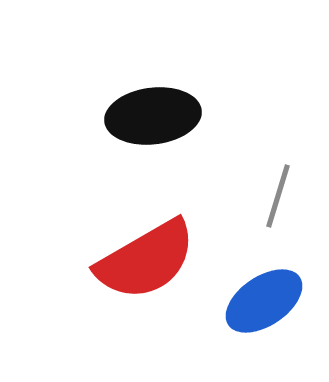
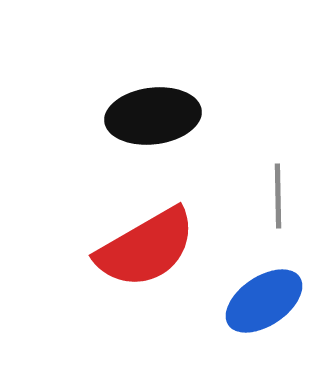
gray line: rotated 18 degrees counterclockwise
red semicircle: moved 12 px up
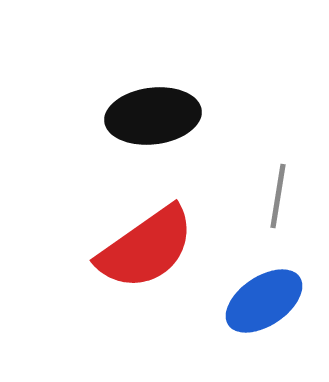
gray line: rotated 10 degrees clockwise
red semicircle: rotated 5 degrees counterclockwise
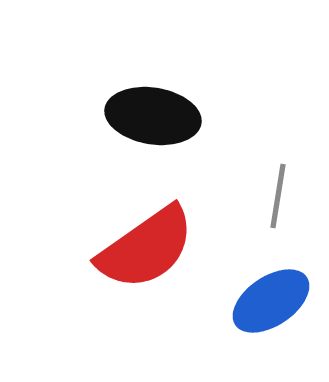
black ellipse: rotated 16 degrees clockwise
blue ellipse: moved 7 px right
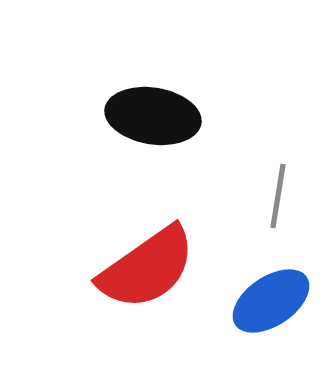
red semicircle: moved 1 px right, 20 px down
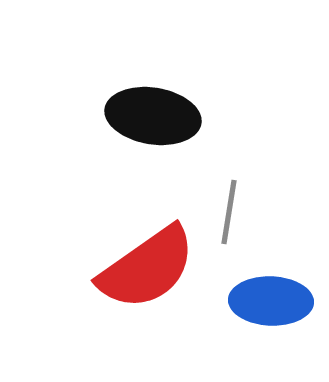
gray line: moved 49 px left, 16 px down
blue ellipse: rotated 36 degrees clockwise
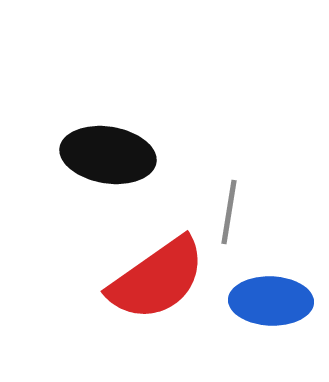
black ellipse: moved 45 px left, 39 px down
red semicircle: moved 10 px right, 11 px down
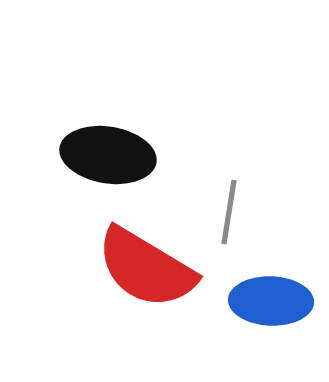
red semicircle: moved 11 px left, 11 px up; rotated 66 degrees clockwise
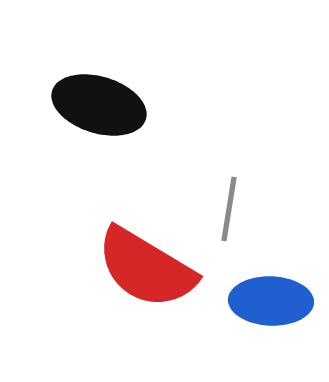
black ellipse: moved 9 px left, 50 px up; rotated 8 degrees clockwise
gray line: moved 3 px up
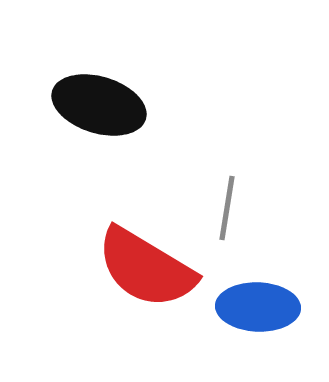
gray line: moved 2 px left, 1 px up
blue ellipse: moved 13 px left, 6 px down
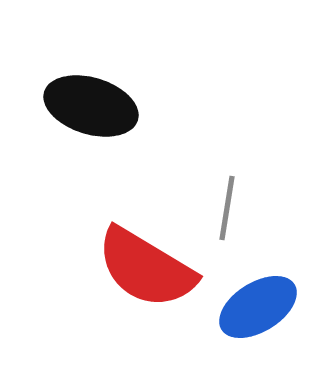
black ellipse: moved 8 px left, 1 px down
blue ellipse: rotated 34 degrees counterclockwise
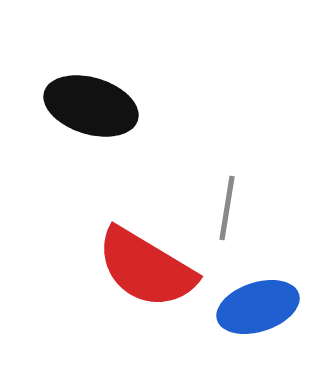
blue ellipse: rotated 14 degrees clockwise
